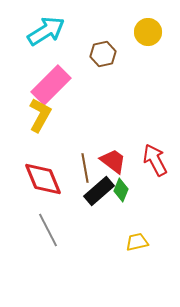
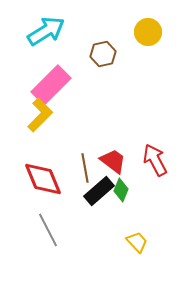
yellow L-shape: rotated 16 degrees clockwise
yellow trapezoid: rotated 60 degrees clockwise
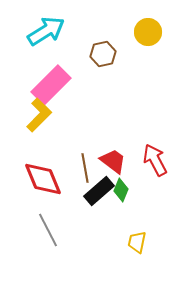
yellow L-shape: moved 1 px left
yellow trapezoid: rotated 125 degrees counterclockwise
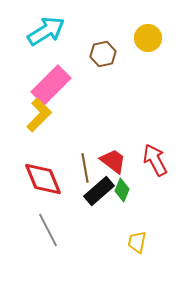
yellow circle: moved 6 px down
green diamond: moved 1 px right
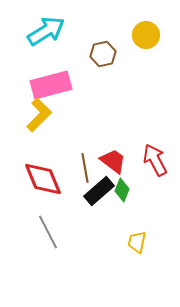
yellow circle: moved 2 px left, 3 px up
pink rectangle: rotated 30 degrees clockwise
gray line: moved 2 px down
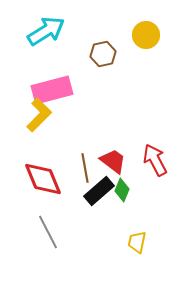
pink rectangle: moved 1 px right, 5 px down
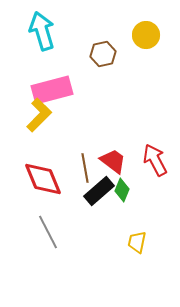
cyan arrow: moved 4 px left; rotated 75 degrees counterclockwise
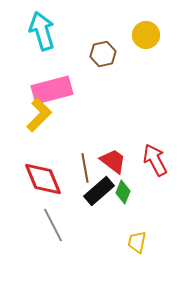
green diamond: moved 1 px right, 2 px down
gray line: moved 5 px right, 7 px up
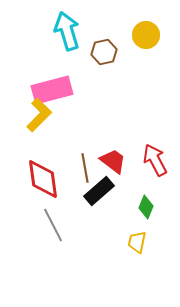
cyan arrow: moved 25 px right
brown hexagon: moved 1 px right, 2 px up
red diamond: rotated 15 degrees clockwise
green diamond: moved 23 px right, 15 px down
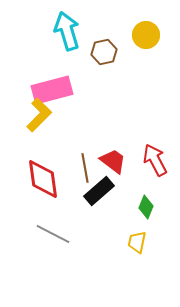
gray line: moved 9 px down; rotated 36 degrees counterclockwise
